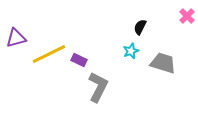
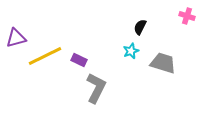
pink cross: rotated 28 degrees counterclockwise
yellow line: moved 4 px left, 2 px down
gray L-shape: moved 2 px left, 1 px down
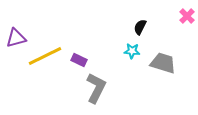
pink cross: rotated 28 degrees clockwise
cyan star: moved 1 px right; rotated 28 degrees clockwise
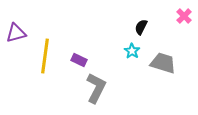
pink cross: moved 3 px left
black semicircle: moved 1 px right
purple triangle: moved 5 px up
cyan star: rotated 28 degrees clockwise
yellow line: rotated 56 degrees counterclockwise
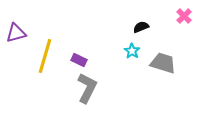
black semicircle: rotated 42 degrees clockwise
yellow line: rotated 8 degrees clockwise
gray L-shape: moved 9 px left
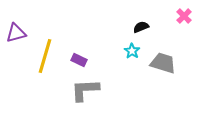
gray L-shape: moved 2 px left, 2 px down; rotated 120 degrees counterclockwise
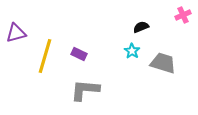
pink cross: moved 1 px left, 1 px up; rotated 21 degrees clockwise
purple rectangle: moved 6 px up
gray L-shape: rotated 8 degrees clockwise
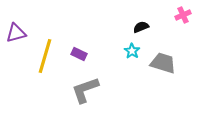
gray L-shape: rotated 24 degrees counterclockwise
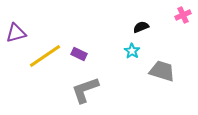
yellow line: rotated 40 degrees clockwise
gray trapezoid: moved 1 px left, 8 px down
